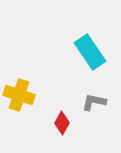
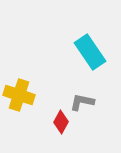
gray L-shape: moved 12 px left
red diamond: moved 1 px left, 1 px up
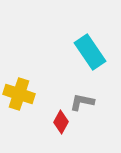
yellow cross: moved 1 px up
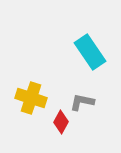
yellow cross: moved 12 px right, 4 px down
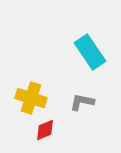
red diamond: moved 16 px left, 8 px down; rotated 40 degrees clockwise
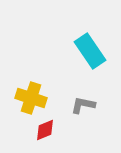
cyan rectangle: moved 1 px up
gray L-shape: moved 1 px right, 3 px down
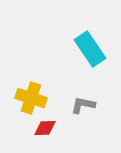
cyan rectangle: moved 2 px up
red diamond: moved 2 px up; rotated 20 degrees clockwise
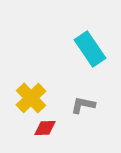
yellow cross: rotated 28 degrees clockwise
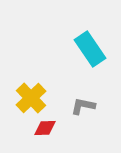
gray L-shape: moved 1 px down
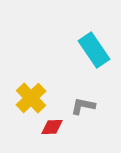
cyan rectangle: moved 4 px right, 1 px down
red diamond: moved 7 px right, 1 px up
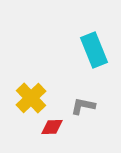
cyan rectangle: rotated 12 degrees clockwise
